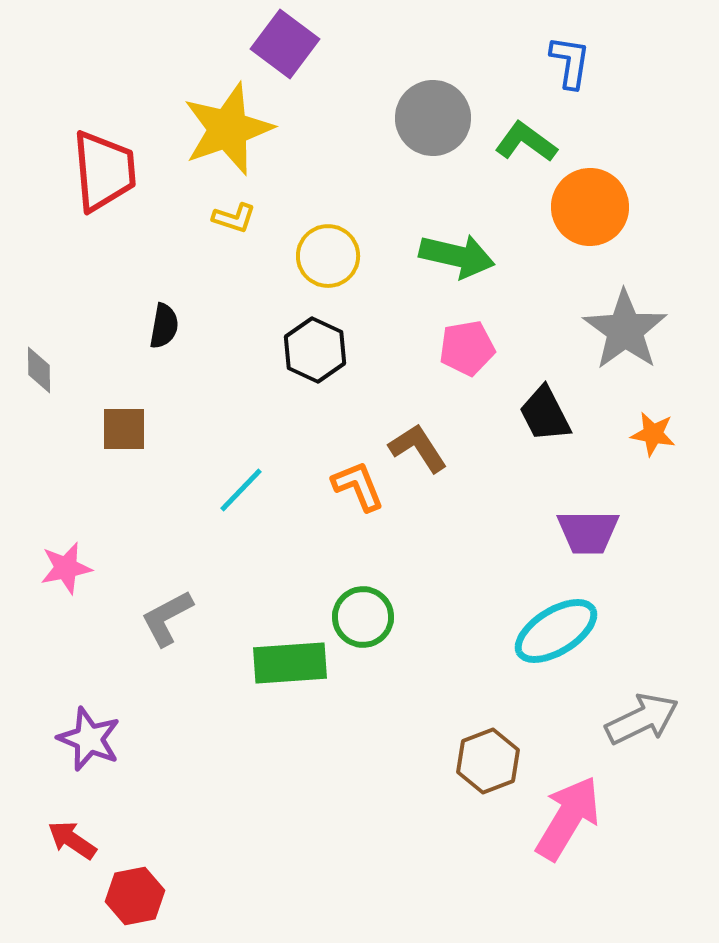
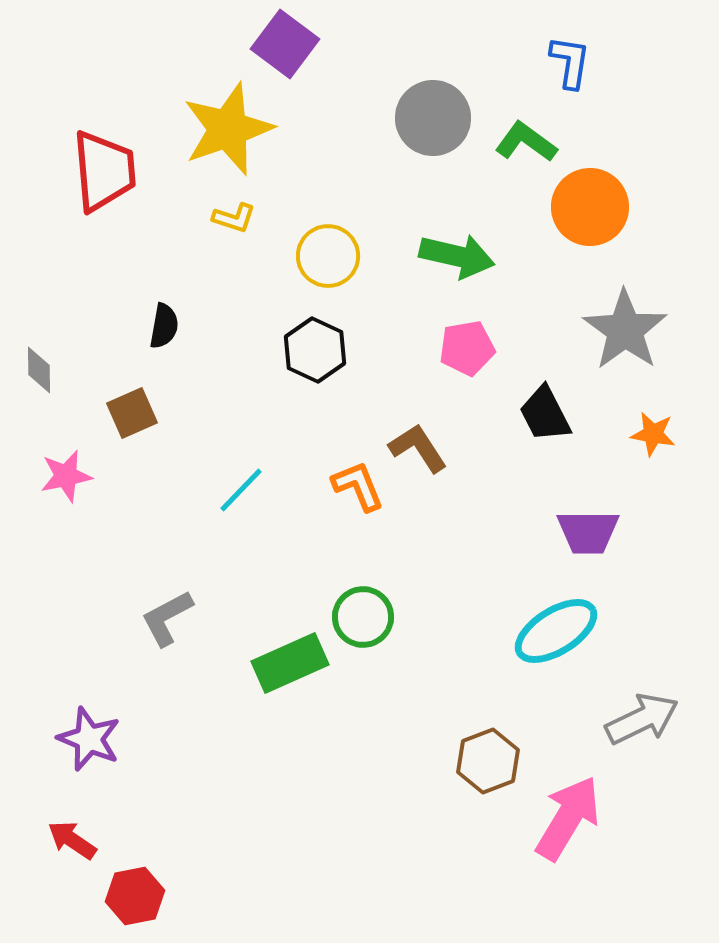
brown square: moved 8 px right, 16 px up; rotated 24 degrees counterclockwise
pink star: moved 92 px up
green rectangle: rotated 20 degrees counterclockwise
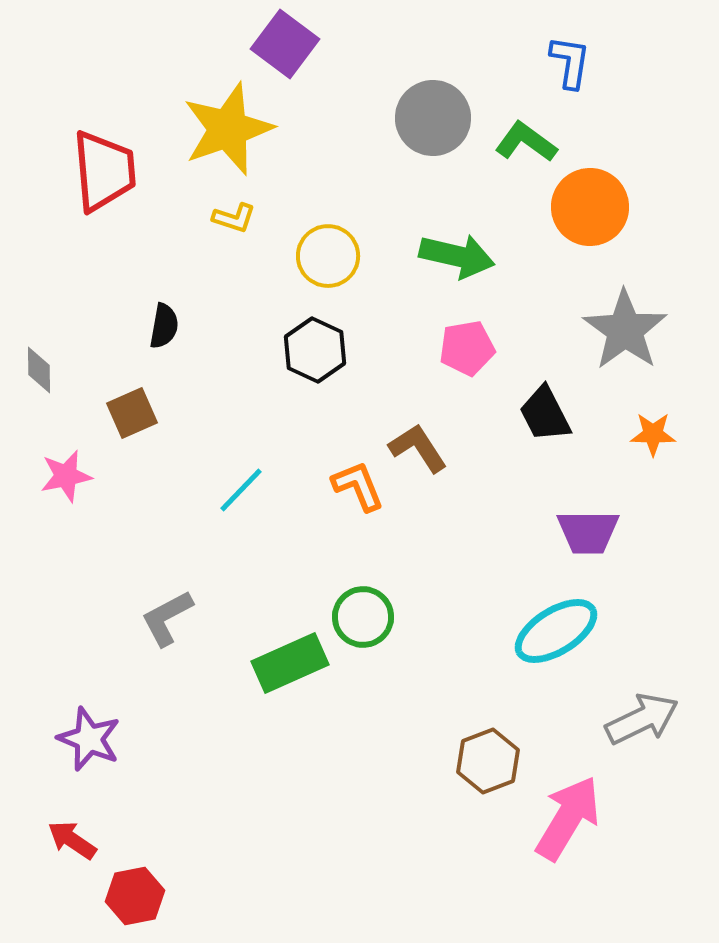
orange star: rotated 9 degrees counterclockwise
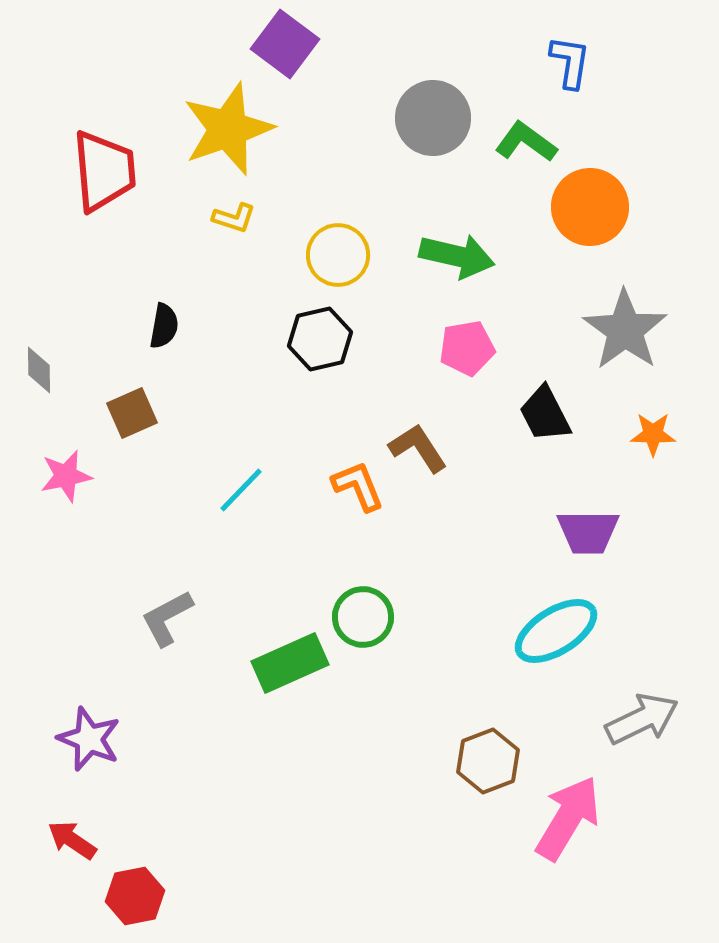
yellow circle: moved 10 px right, 1 px up
black hexagon: moved 5 px right, 11 px up; rotated 22 degrees clockwise
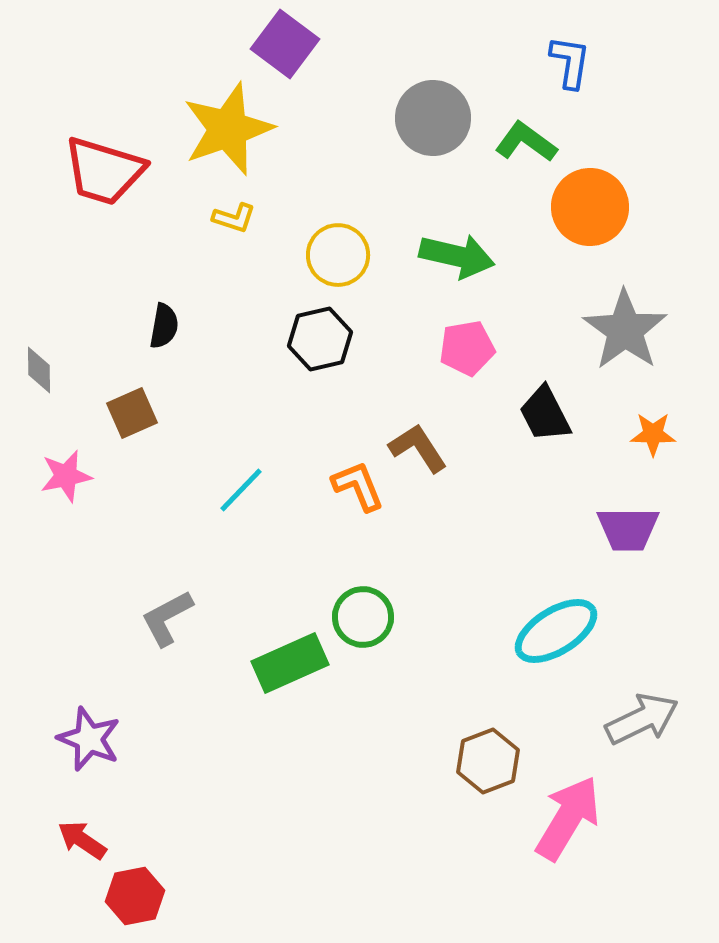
red trapezoid: rotated 112 degrees clockwise
purple trapezoid: moved 40 px right, 3 px up
red arrow: moved 10 px right
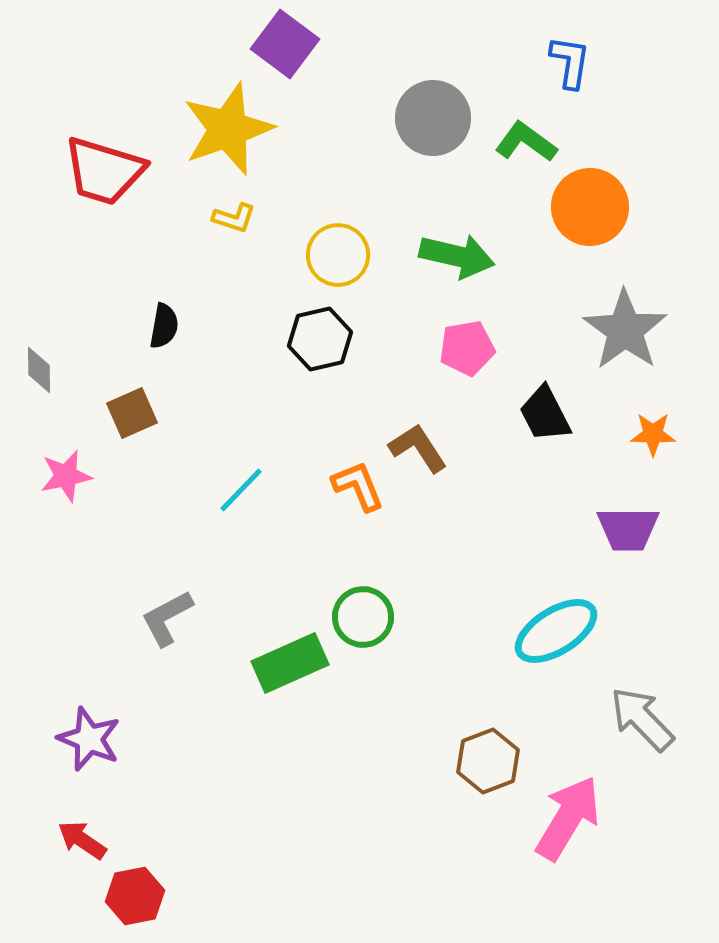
gray arrow: rotated 108 degrees counterclockwise
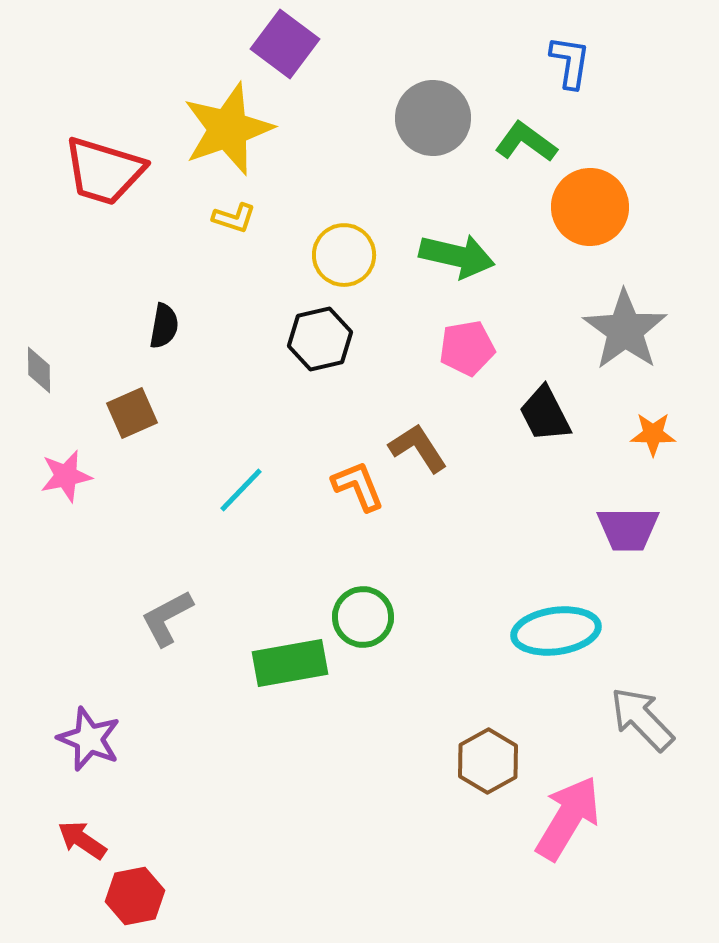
yellow circle: moved 6 px right
cyan ellipse: rotated 24 degrees clockwise
green rectangle: rotated 14 degrees clockwise
brown hexagon: rotated 8 degrees counterclockwise
